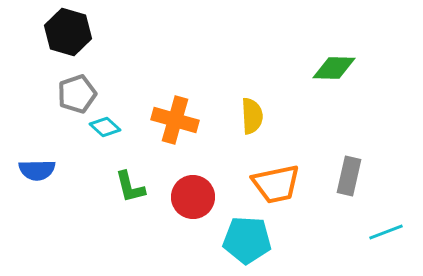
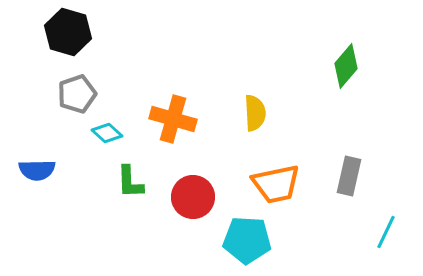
green diamond: moved 12 px right, 2 px up; rotated 51 degrees counterclockwise
yellow semicircle: moved 3 px right, 3 px up
orange cross: moved 2 px left, 1 px up
cyan diamond: moved 2 px right, 6 px down
green L-shape: moved 5 px up; rotated 12 degrees clockwise
cyan line: rotated 44 degrees counterclockwise
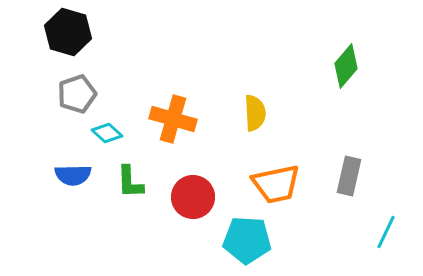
blue semicircle: moved 36 px right, 5 px down
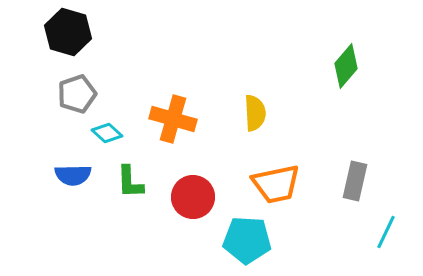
gray rectangle: moved 6 px right, 5 px down
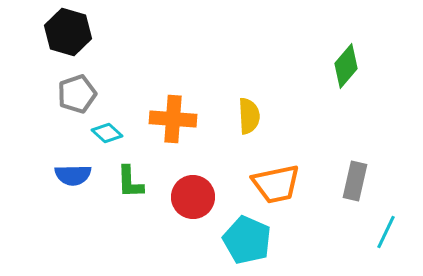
yellow semicircle: moved 6 px left, 3 px down
orange cross: rotated 12 degrees counterclockwise
cyan pentagon: rotated 21 degrees clockwise
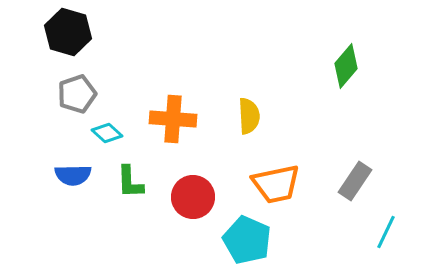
gray rectangle: rotated 21 degrees clockwise
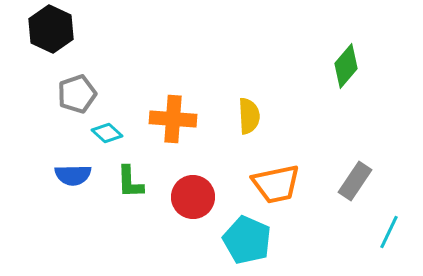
black hexagon: moved 17 px left, 3 px up; rotated 9 degrees clockwise
cyan line: moved 3 px right
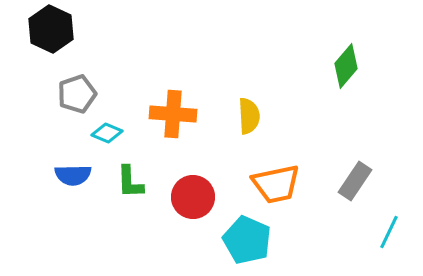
orange cross: moved 5 px up
cyan diamond: rotated 20 degrees counterclockwise
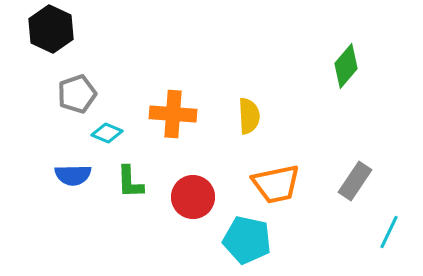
cyan pentagon: rotated 12 degrees counterclockwise
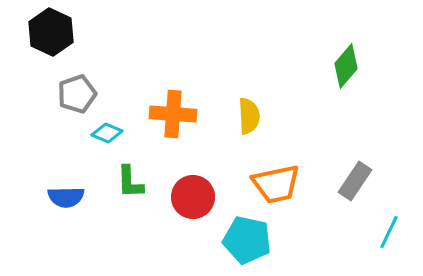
black hexagon: moved 3 px down
blue semicircle: moved 7 px left, 22 px down
